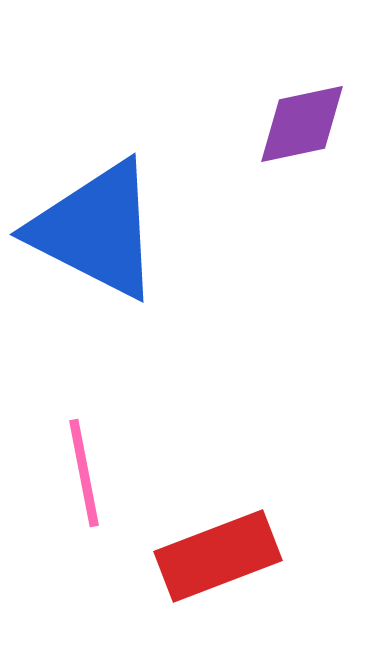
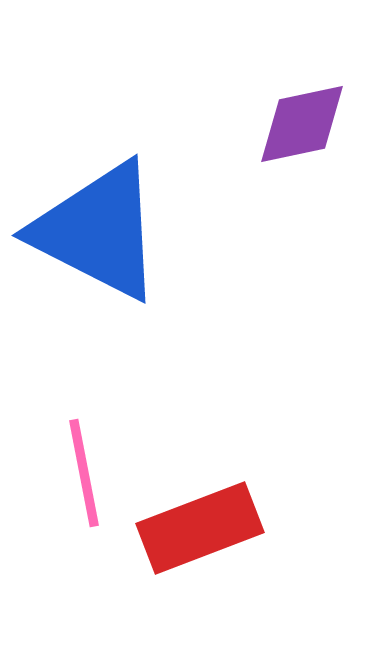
blue triangle: moved 2 px right, 1 px down
red rectangle: moved 18 px left, 28 px up
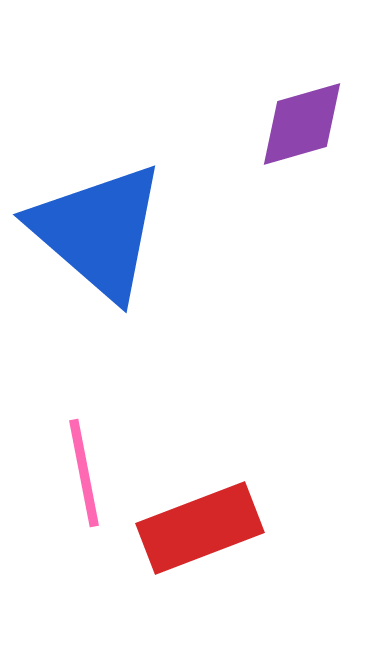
purple diamond: rotated 4 degrees counterclockwise
blue triangle: rotated 14 degrees clockwise
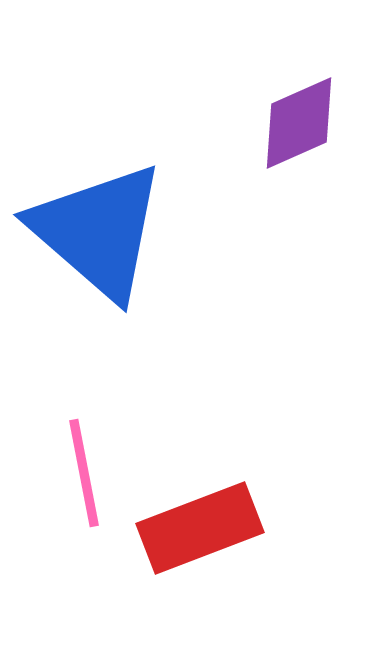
purple diamond: moved 3 px left, 1 px up; rotated 8 degrees counterclockwise
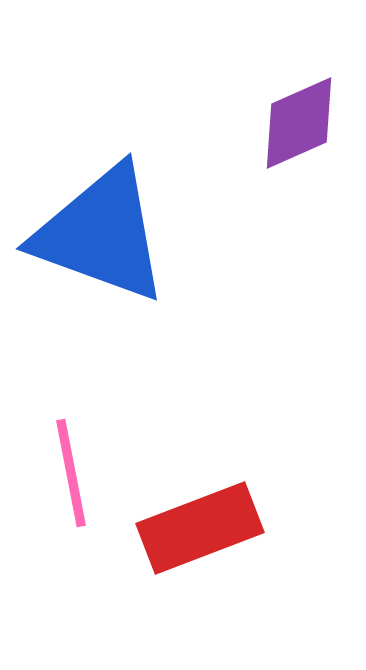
blue triangle: moved 3 px right, 3 px down; rotated 21 degrees counterclockwise
pink line: moved 13 px left
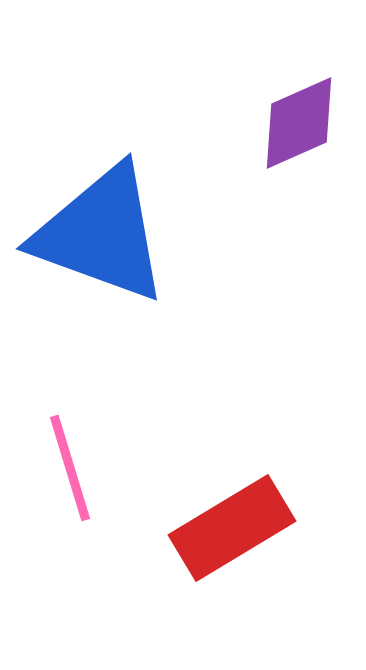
pink line: moved 1 px left, 5 px up; rotated 6 degrees counterclockwise
red rectangle: moved 32 px right; rotated 10 degrees counterclockwise
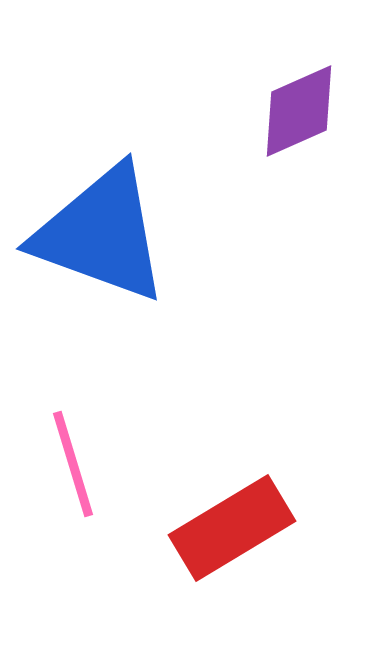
purple diamond: moved 12 px up
pink line: moved 3 px right, 4 px up
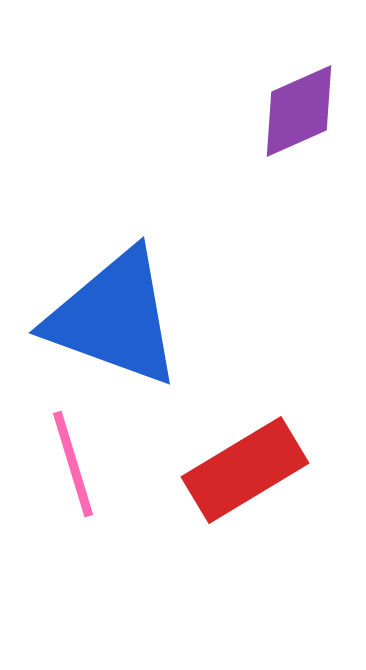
blue triangle: moved 13 px right, 84 px down
red rectangle: moved 13 px right, 58 px up
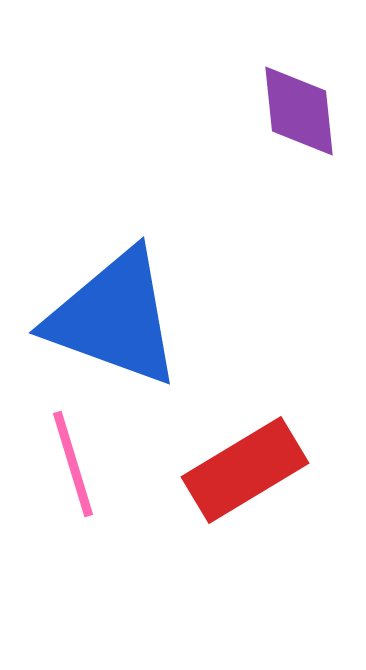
purple diamond: rotated 72 degrees counterclockwise
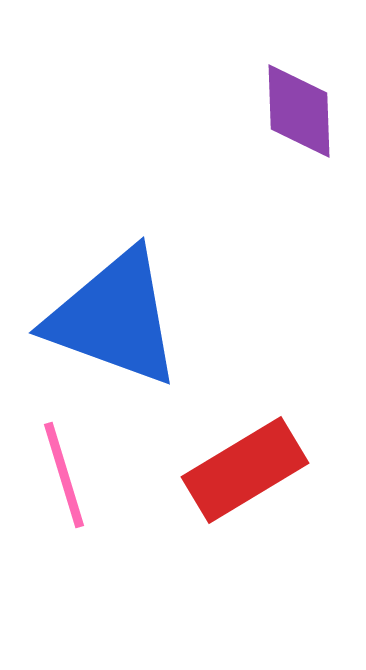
purple diamond: rotated 4 degrees clockwise
pink line: moved 9 px left, 11 px down
